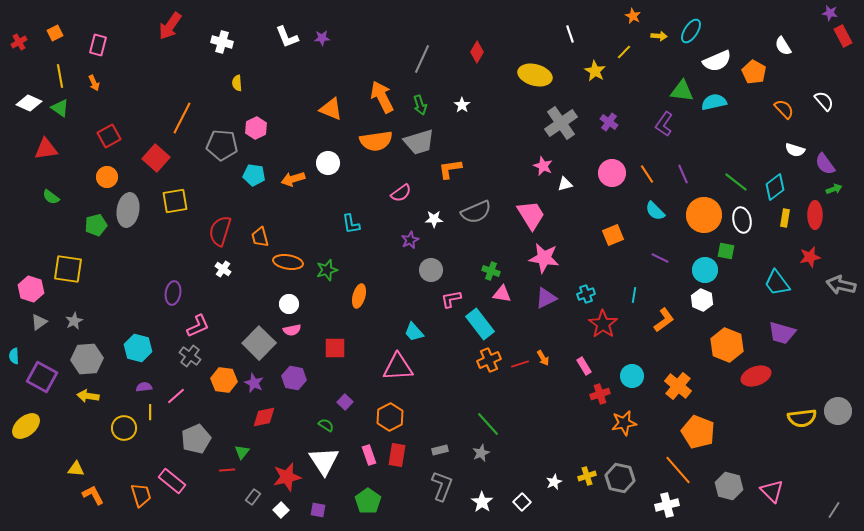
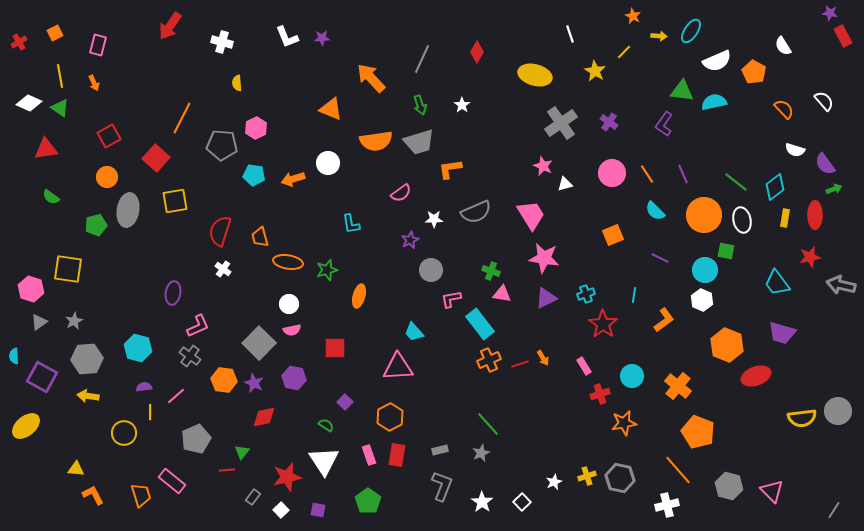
orange arrow at (382, 97): moved 11 px left, 19 px up; rotated 16 degrees counterclockwise
yellow circle at (124, 428): moved 5 px down
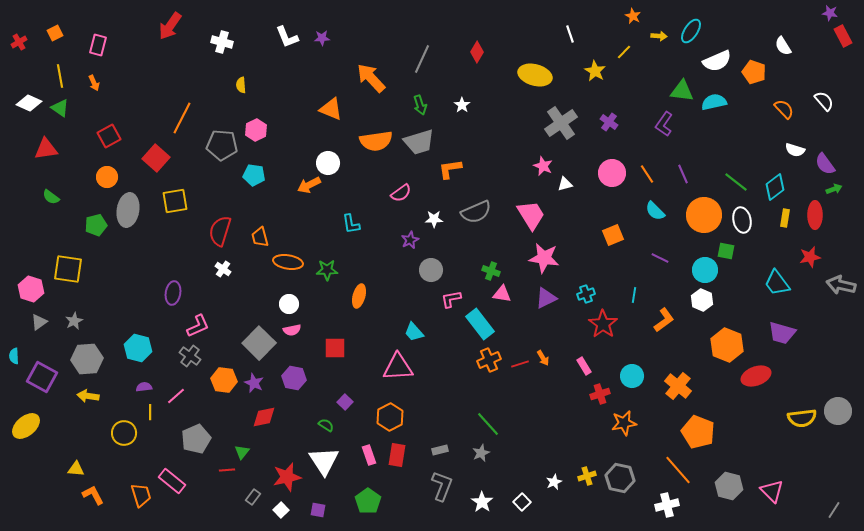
orange pentagon at (754, 72): rotated 10 degrees counterclockwise
yellow semicircle at (237, 83): moved 4 px right, 2 px down
pink hexagon at (256, 128): moved 2 px down
orange arrow at (293, 179): moved 16 px right, 6 px down; rotated 10 degrees counterclockwise
green star at (327, 270): rotated 15 degrees clockwise
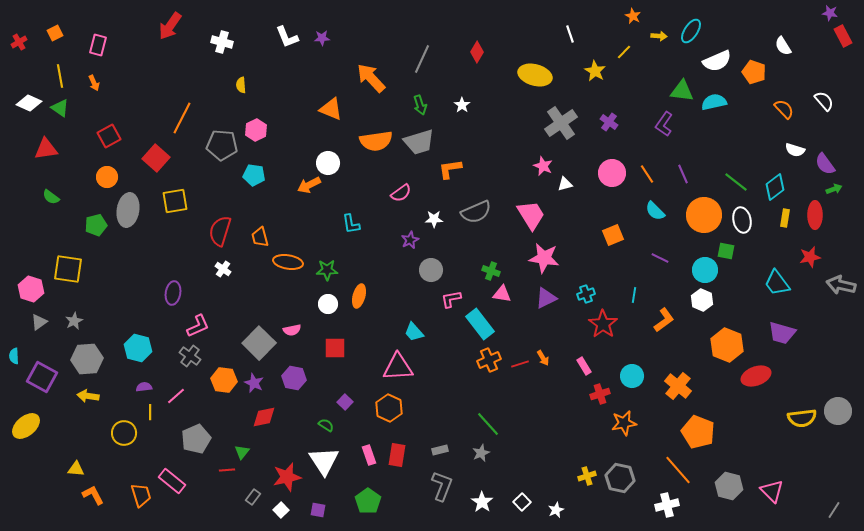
white circle at (289, 304): moved 39 px right
orange hexagon at (390, 417): moved 1 px left, 9 px up; rotated 8 degrees counterclockwise
white star at (554, 482): moved 2 px right, 28 px down
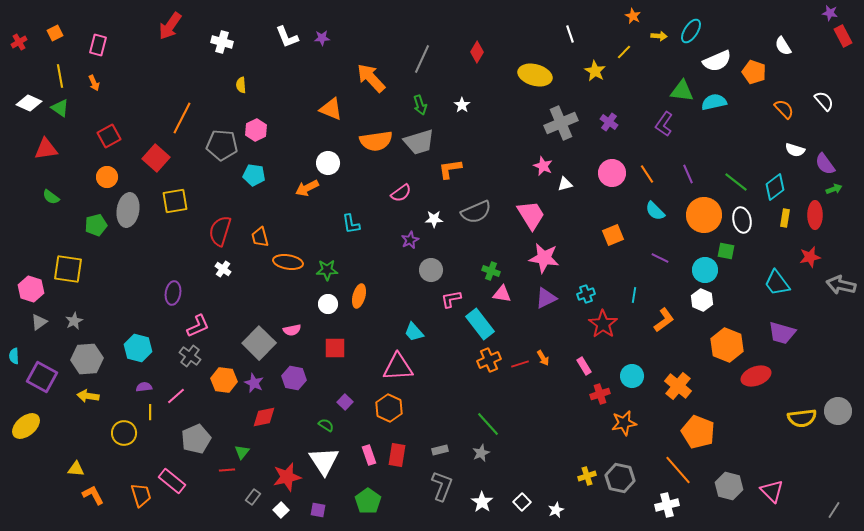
gray cross at (561, 123): rotated 12 degrees clockwise
purple line at (683, 174): moved 5 px right
orange arrow at (309, 185): moved 2 px left, 3 px down
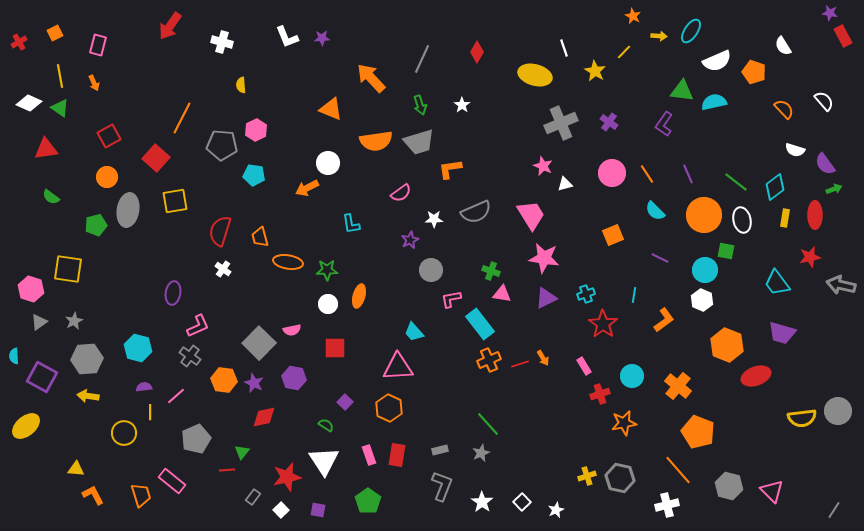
white line at (570, 34): moved 6 px left, 14 px down
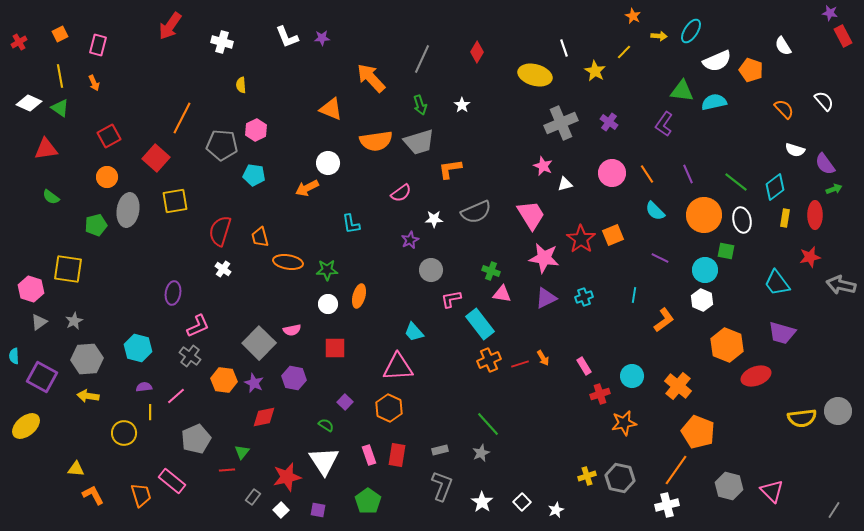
orange square at (55, 33): moved 5 px right, 1 px down
orange pentagon at (754, 72): moved 3 px left, 2 px up
cyan cross at (586, 294): moved 2 px left, 3 px down
red star at (603, 324): moved 22 px left, 85 px up
orange line at (678, 470): moved 2 px left; rotated 76 degrees clockwise
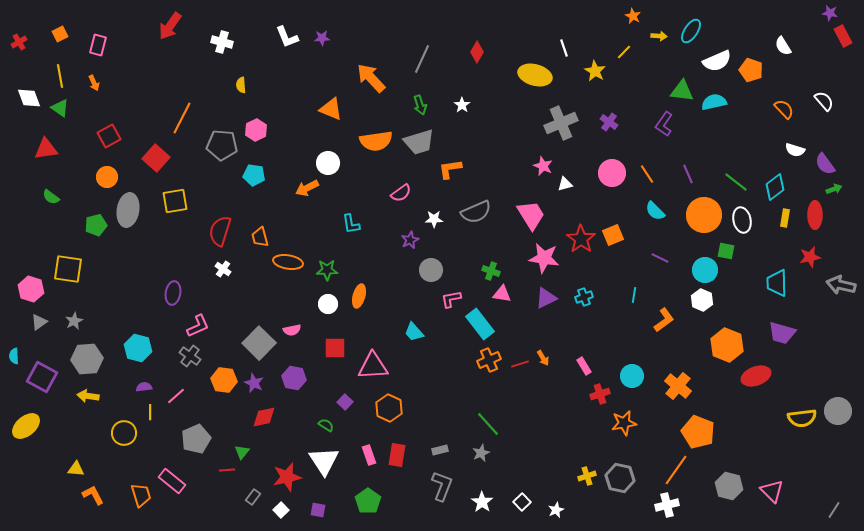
white diamond at (29, 103): moved 5 px up; rotated 45 degrees clockwise
cyan trapezoid at (777, 283): rotated 36 degrees clockwise
pink triangle at (398, 367): moved 25 px left, 1 px up
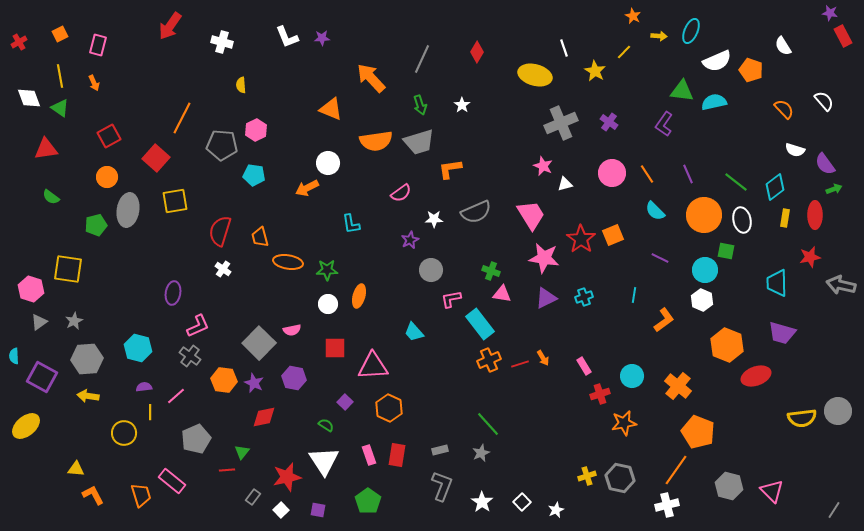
cyan ellipse at (691, 31): rotated 10 degrees counterclockwise
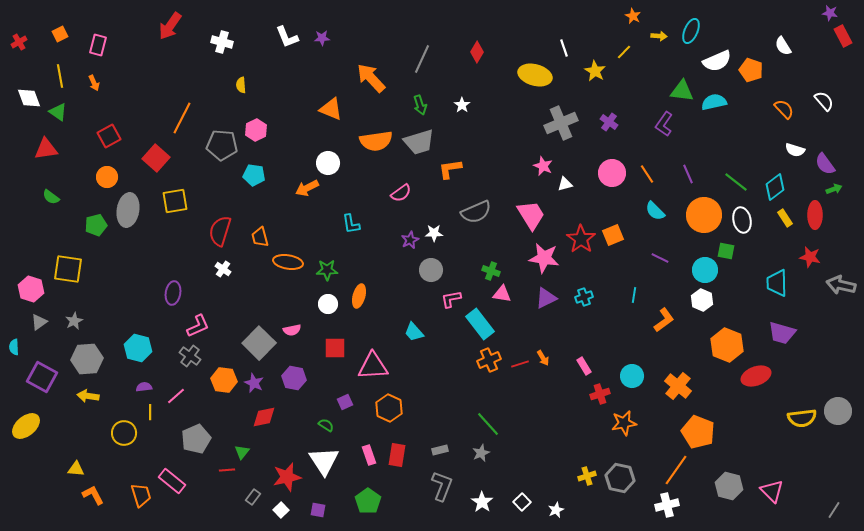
green triangle at (60, 108): moved 2 px left, 4 px down
yellow rectangle at (785, 218): rotated 42 degrees counterclockwise
white star at (434, 219): moved 14 px down
red star at (810, 257): rotated 25 degrees clockwise
cyan semicircle at (14, 356): moved 9 px up
purple square at (345, 402): rotated 21 degrees clockwise
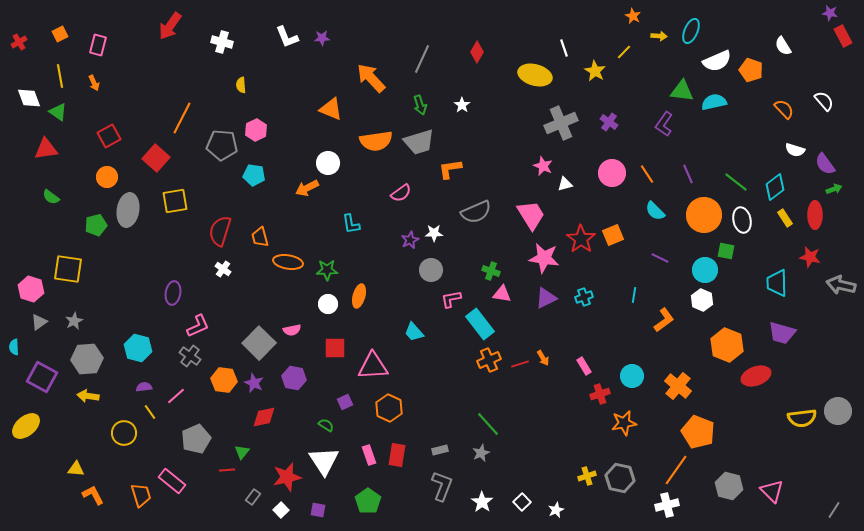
yellow line at (150, 412): rotated 35 degrees counterclockwise
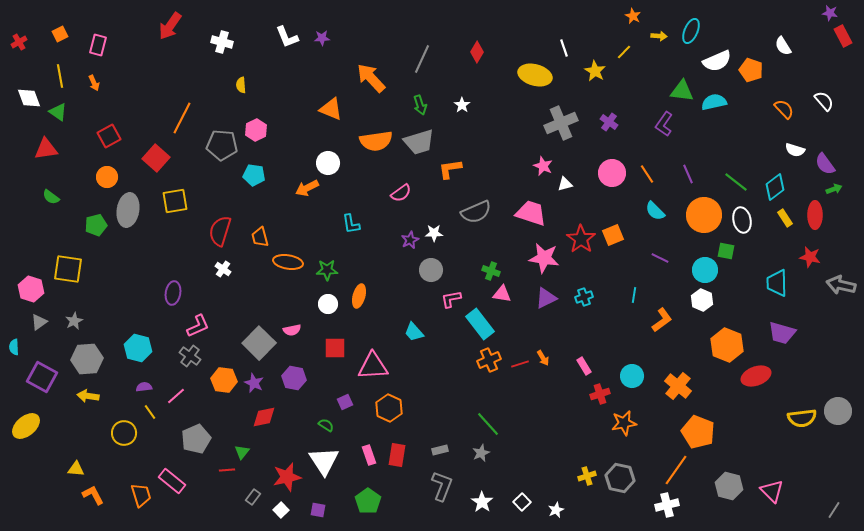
pink trapezoid at (531, 215): moved 2 px up; rotated 40 degrees counterclockwise
orange L-shape at (664, 320): moved 2 px left
